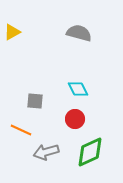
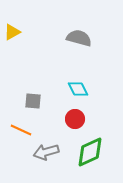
gray semicircle: moved 5 px down
gray square: moved 2 px left
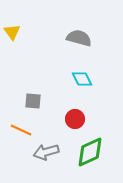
yellow triangle: rotated 36 degrees counterclockwise
cyan diamond: moved 4 px right, 10 px up
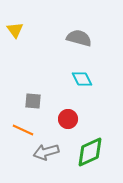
yellow triangle: moved 3 px right, 2 px up
red circle: moved 7 px left
orange line: moved 2 px right
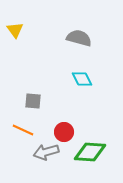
red circle: moved 4 px left, 13 px down
green diamond: rotated 28 degrees clockwise
